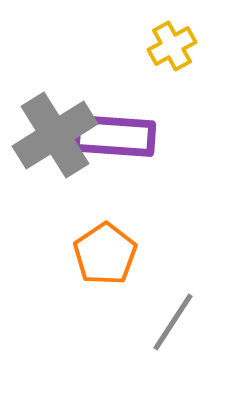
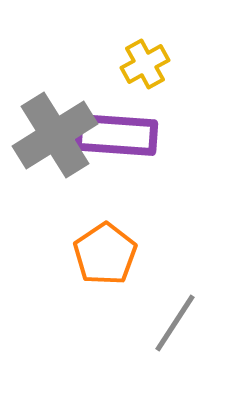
yellow cross: moved 27 px left, 18 px down
purple rectangle: moved 2 px right, 1 px up
gray line: moved 2 px right, 1 px down
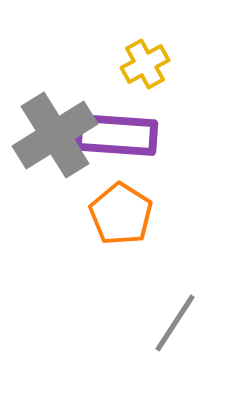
orange pentagon: moved 16 px right, 40 px up; rotated 6 degrees counterclockwise
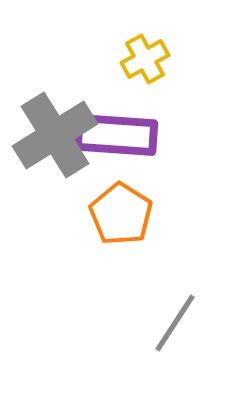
yellow cross: moved 5 px up
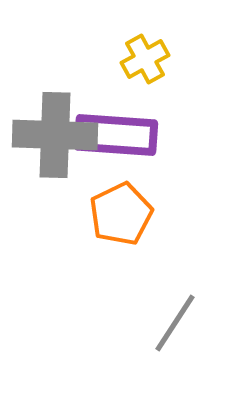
gray cross: rotated 34 degrees clockwise
orange pentagon: rotated 14 degrees clockwise
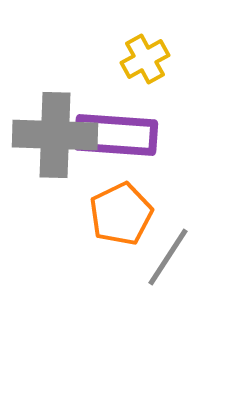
gray line: moved 7 px left, 66 px up
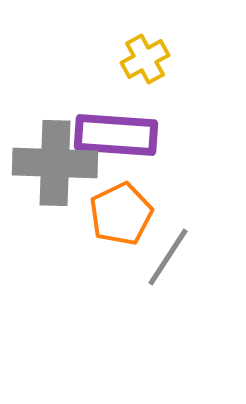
gray cross: moved 28 px down
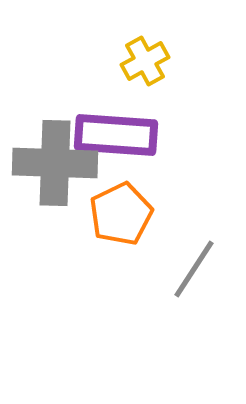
yellow cross: moved 2 px down
gray line: moved 26 px right, 12 px down
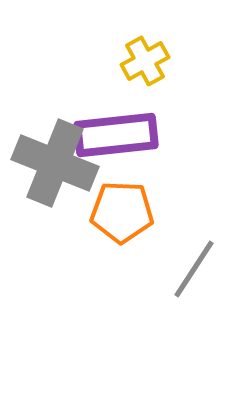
purple rectangle: rotated 10 degrees counterclockwise
gray cross: rotated 20 degrees clockwise
orange pentagon: moved 1 px right, 2 px up; rotated 28 degrees clockwise
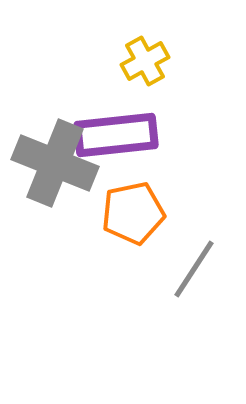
orange pentagon: moved 11 px right, 1 px down; rotated 14 degrees counterclockwise
